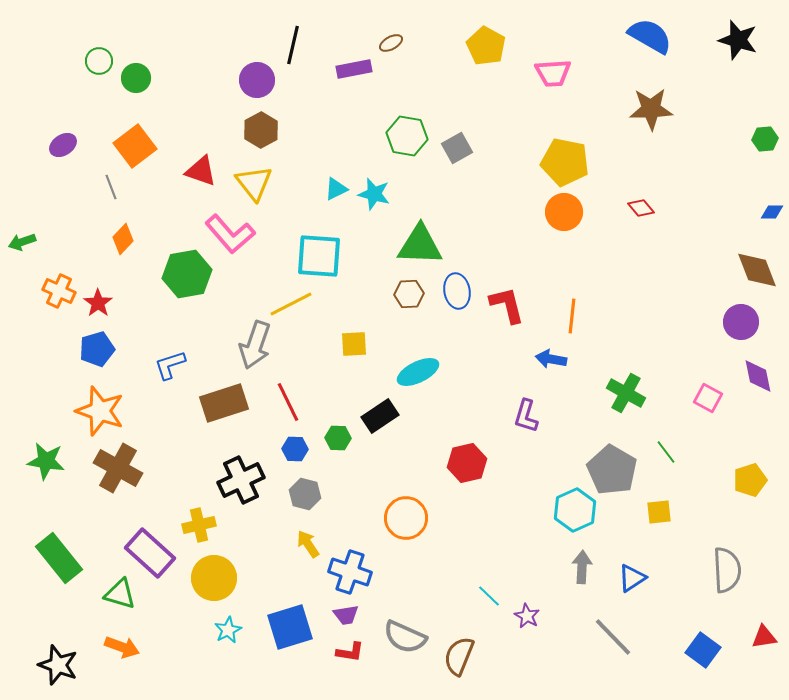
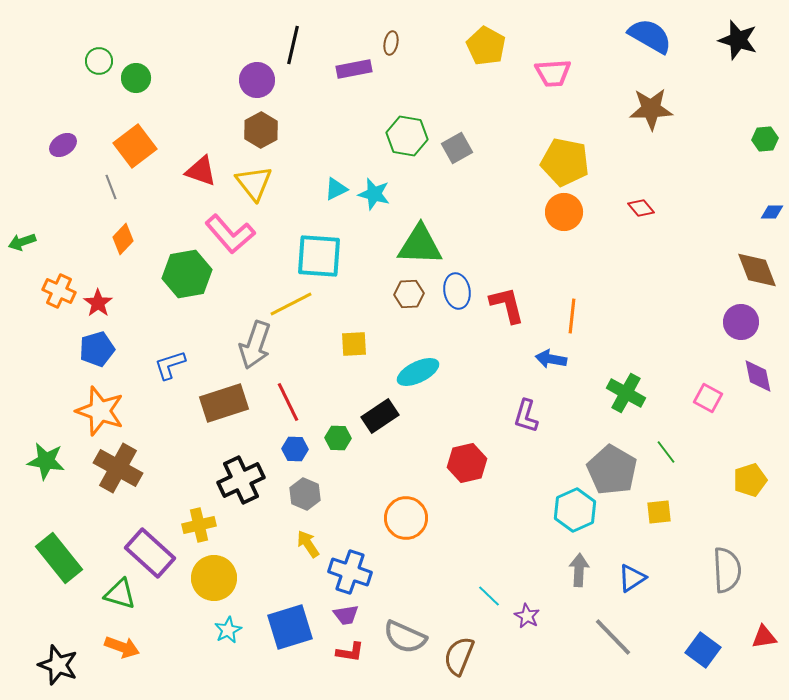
brown ellipse at (391, 43): rotated 50 degrees counterclockwise
gray hexagon at (305, 494): rotated 8 degrees clockwise
gray arrow at (582, 567): moved 3 px left, 3 px down
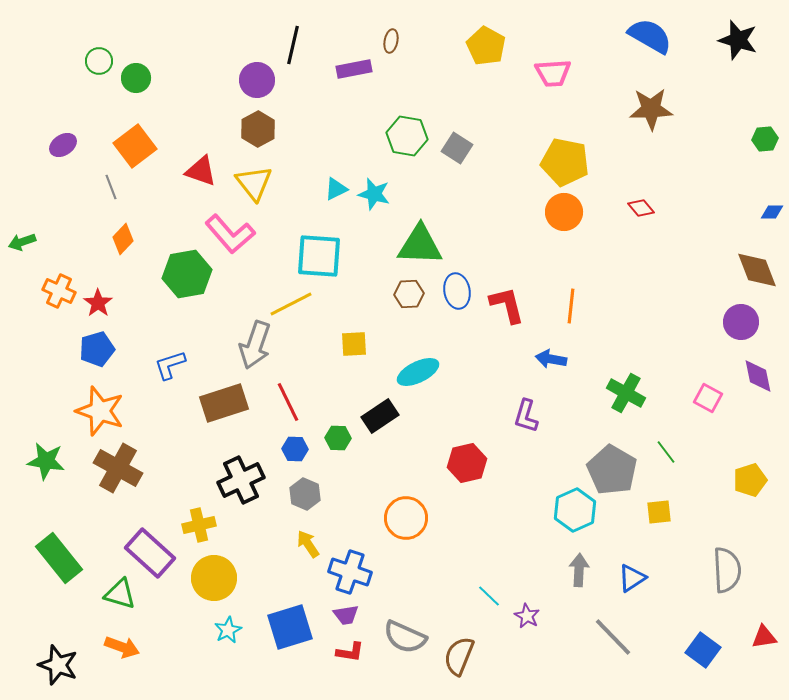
brown ellipse at (391, 43): moved 2 px up
brown hexagon at (261, 130): moved 3 px left, 1 px up
gray square at (457, 148): rotated 28 degrees counterclockwise
orange line at (572, 316): moved 1 px left, 10 px up
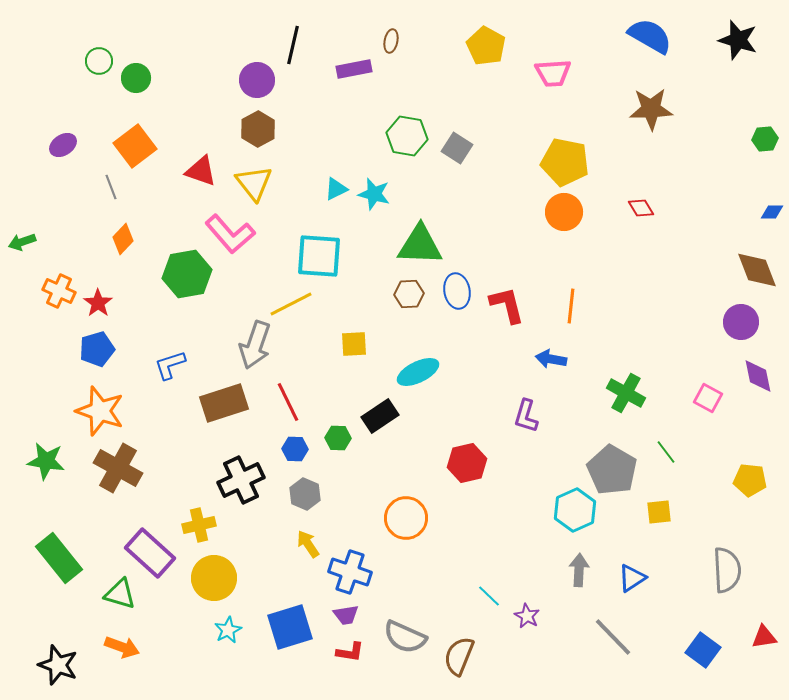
red diamond at (641, 208): rotated 8 degrees clockwise
yellow pentagon at (750, 480): rotated 24 degrees clockwise
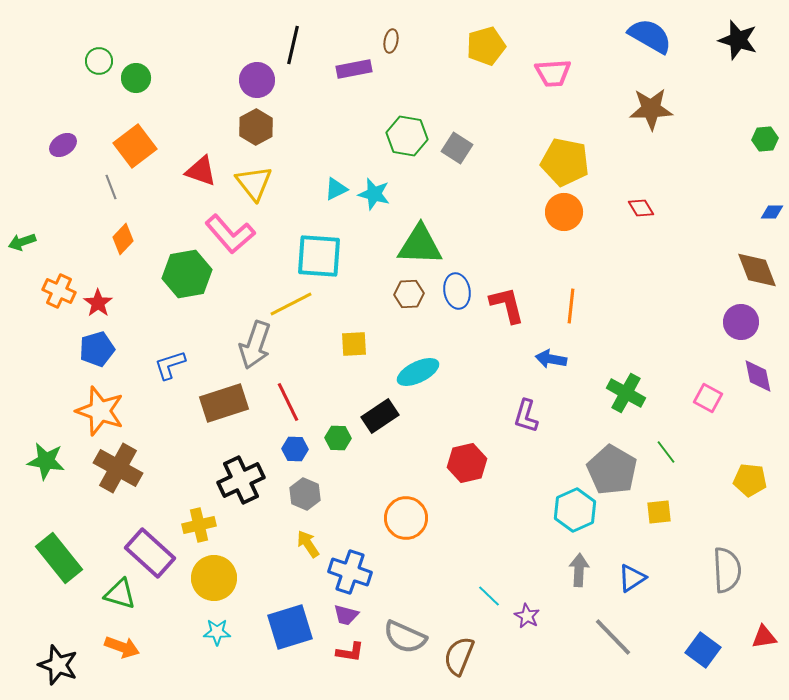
yellow pentagon at (486, 46): rotated 27 degrees clockwise
brown hexagon at (258, 129): moved 2 px left, 2 px up
purple trapezoid at (346, 615): rotated 24 degrees clockwise
cyan star at (228, 630): moved 11 px left, 2 px down; rotated 28 degrees clockwise
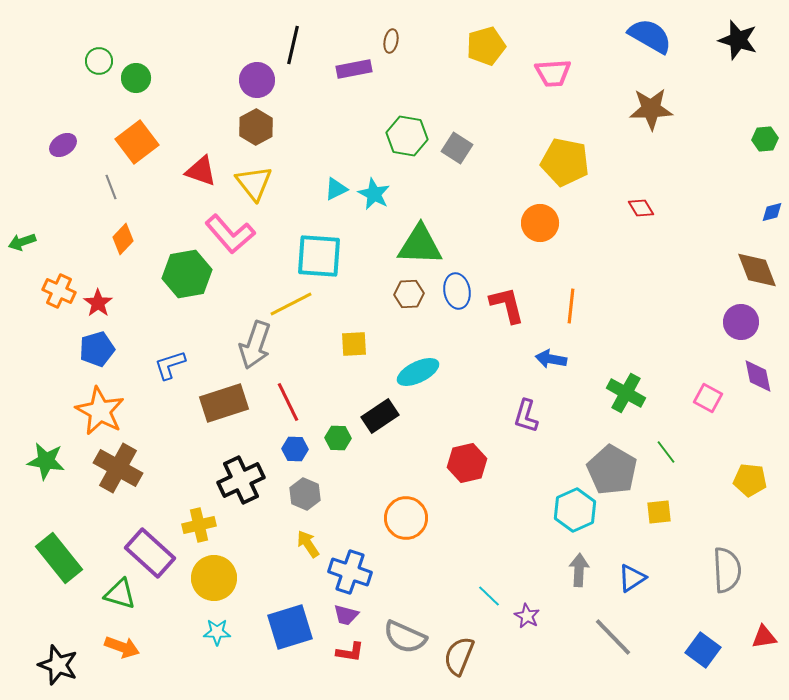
orange square at (135, 146): moved 2 px right, 4 px up
cyan star at (374, 194): rotated 12 degrees clockwise
orange circle at (564, 212): moved 24 px left, 11 px down
blue diamond at (772, 212): rotated 15 degrees counterclockwise
orange star at (100, 411): rotated 9 degrees clockwise
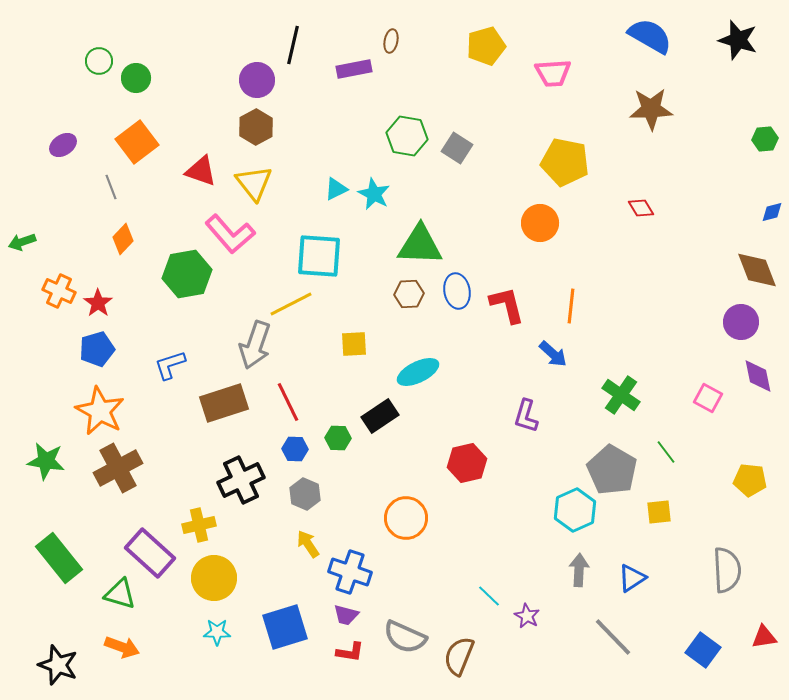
blue arrow at (551, 359): moved 2 px right, 5 px up; rotated 148 degrees counterclockwise
green cross at (626, 393): moved 5 px left, 2 px down; rotated 6 degrees clockwise
brown cross at (118, 468): rotated 33 degrees clockwise
blue square at (290, 627): moved 5 px left
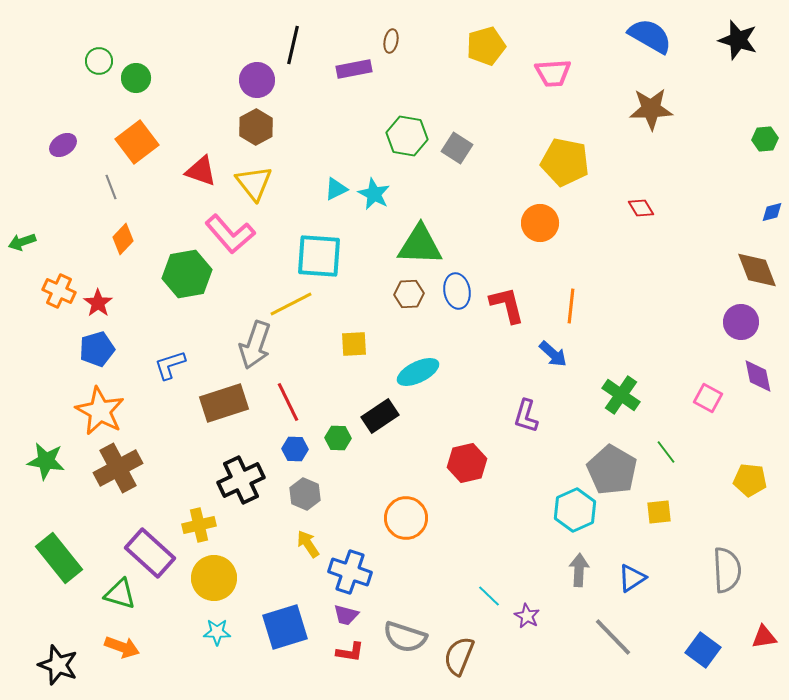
gray semicircle at (405, 637): rotated 6 degrees counterclockwise
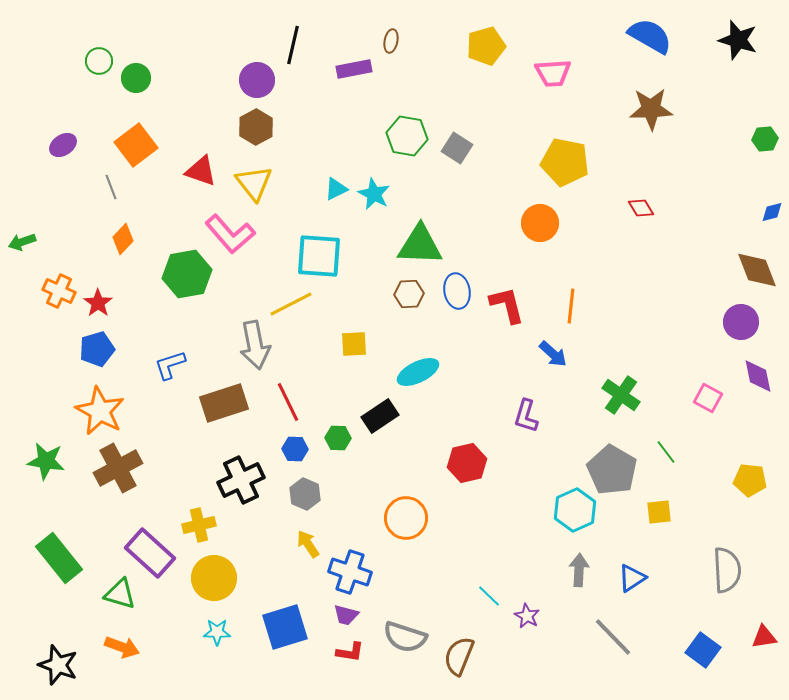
orange square at (137, 142): moved 1 px left, 3 px down
gray arrow at (255, 345): rotated 30 degrees counterclockwise
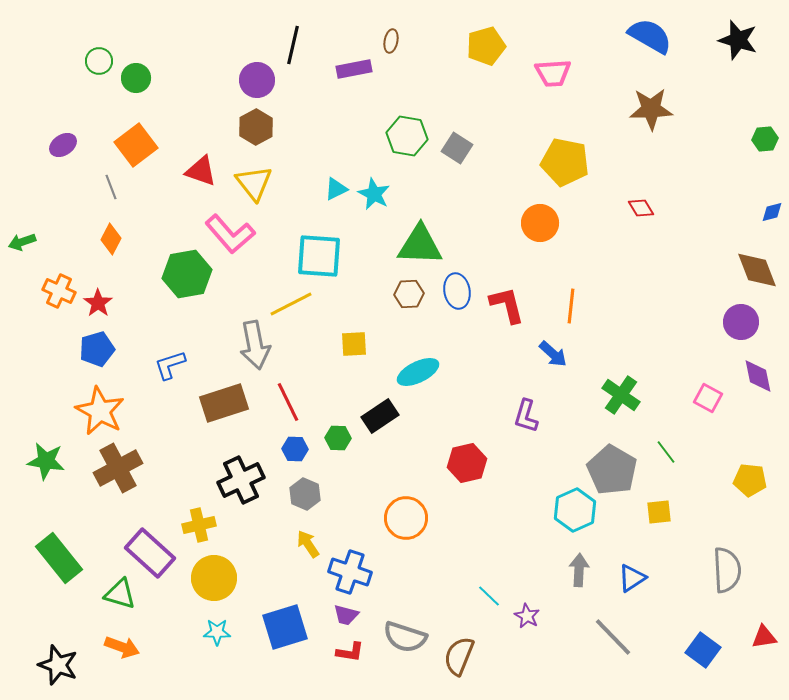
orange diamond at (123, 239): moved 12 px left; rotated 16 degrees counterclockwise
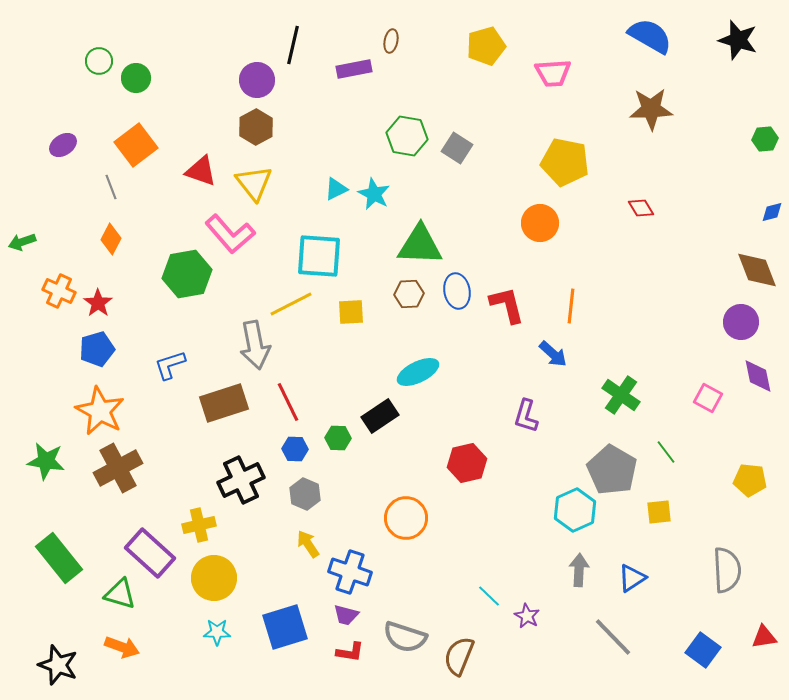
yellow square at (354, 344): moved 3 px left, 32 px up
